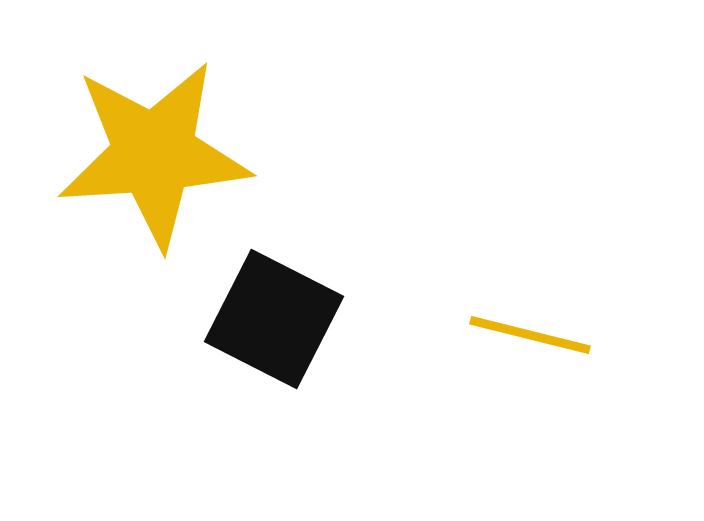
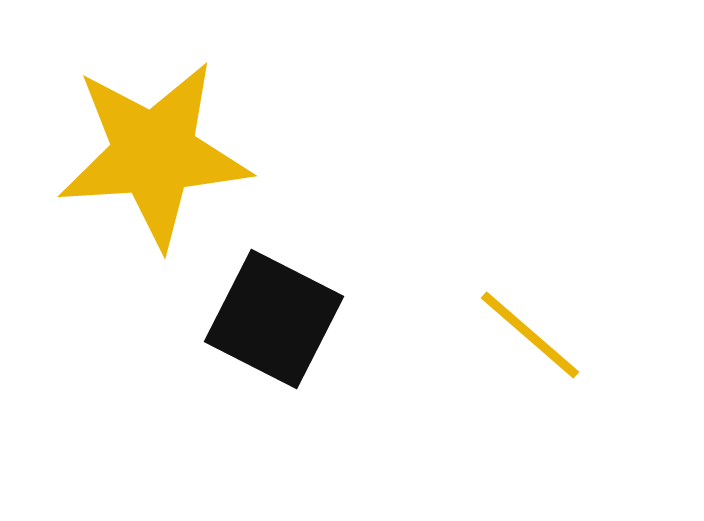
yellow line: rotated 27 degrees clockwise
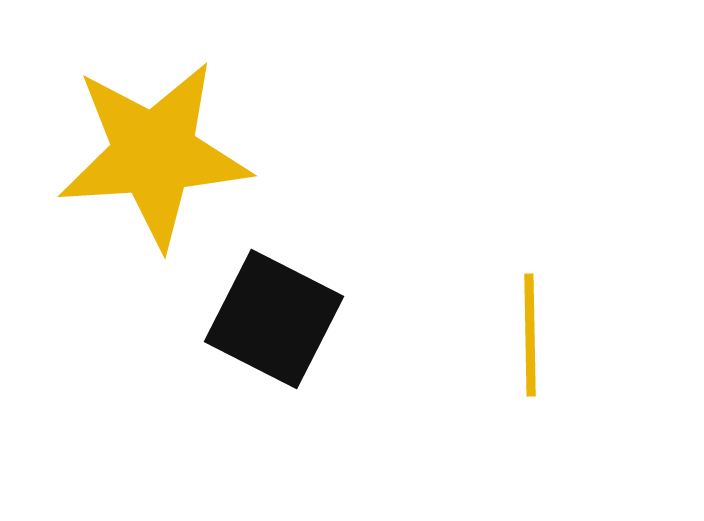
yellow line: rotated 48 degrees clockwise
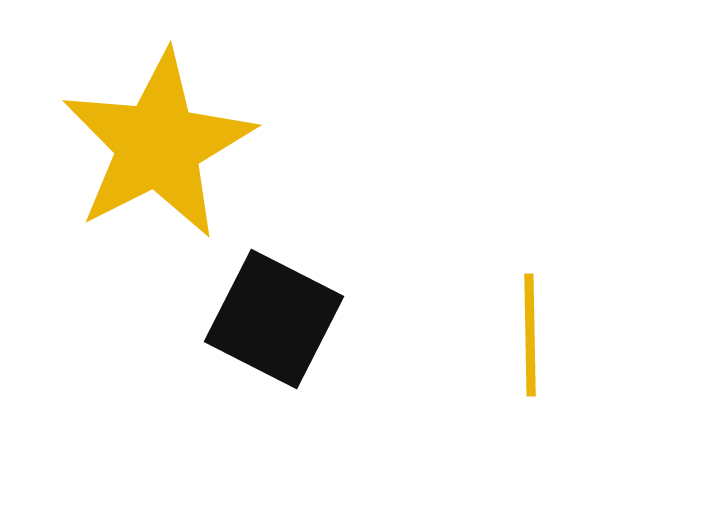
yellow star: moved 4 px right, 9 px up; rotated 23 degrees counterclockwise
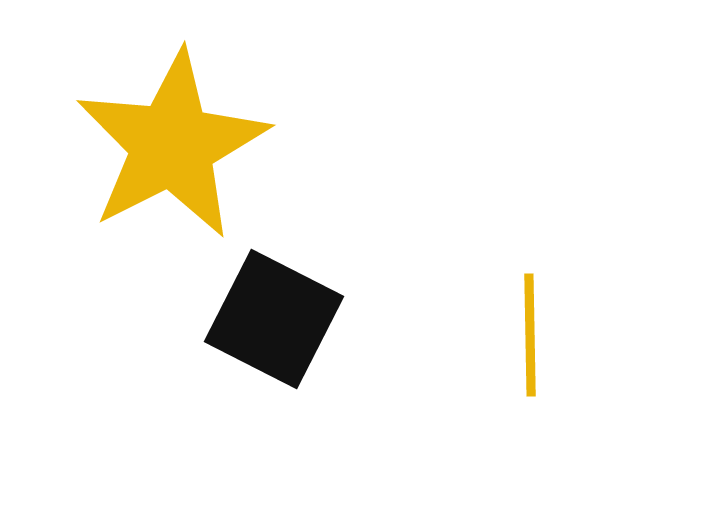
yellow star: moved 14 px right
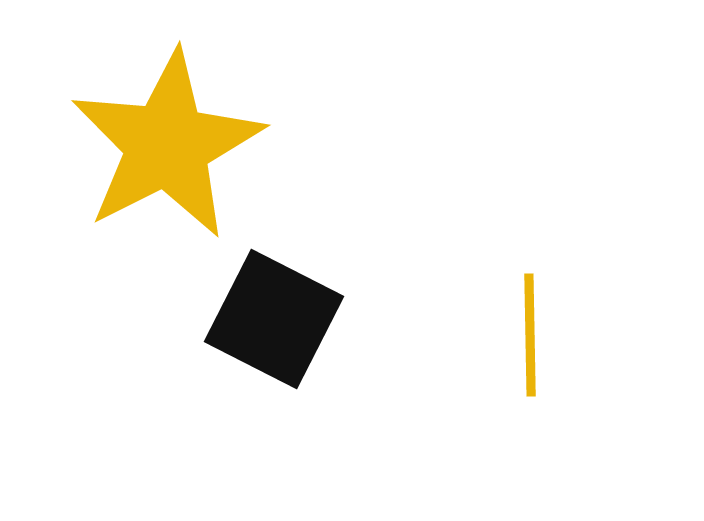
yellow star: moved 5 px left
